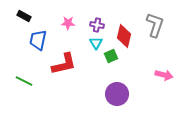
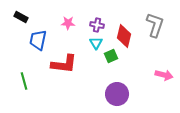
black rectangle: moved 3 px left, 1 px down
red L-shape: rotated 20 degrees clockwise
green line: rotated 48 degrees clockwise
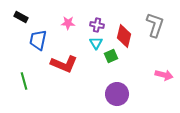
red L-shape: rotated 16 degrees clockwise
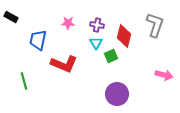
black rectangle: moved 10 px left
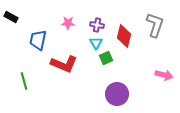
green square: moved 5 px left, 2 px down
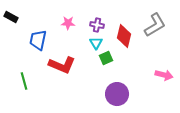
gray L-shape: rotated 40 degrees clockwise
red L-shape: moved 2 px left, 1 px down
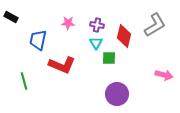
green square: moved 3 px right; rotated 24 degrees clockwise
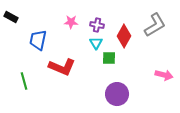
pink star: moved 3 px right, 1 px up
red diamond: rotated 15 degrees clockwise
red L-shape: moved 2 px down
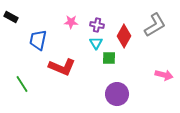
green line: moved 2 px left, 3 px down; rotated 18 degrees counterclockwise
